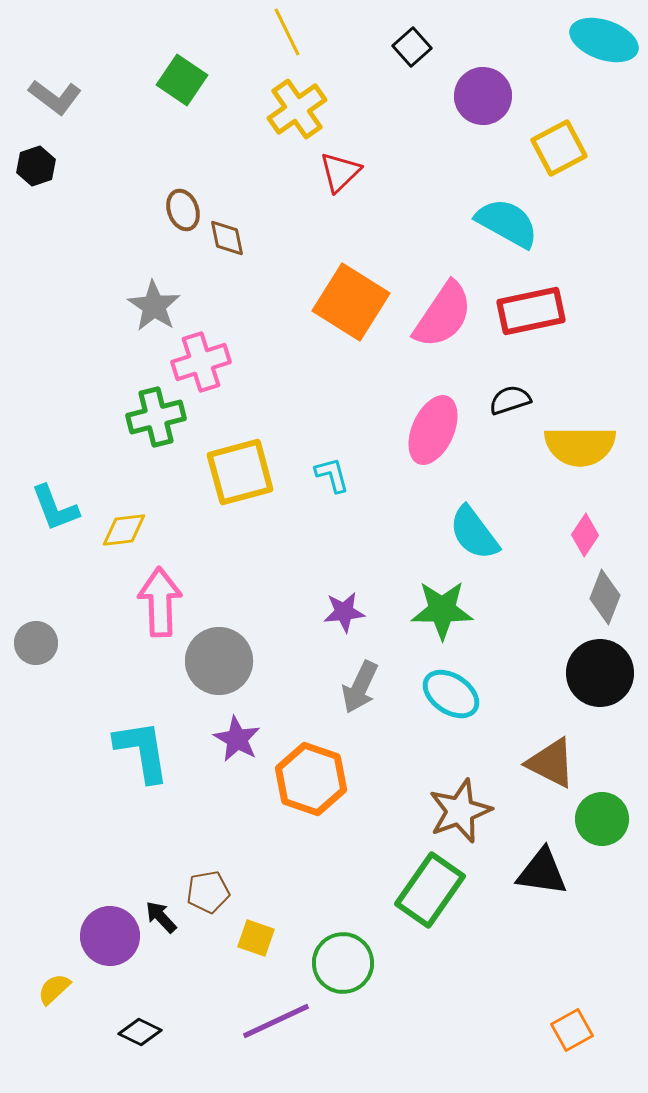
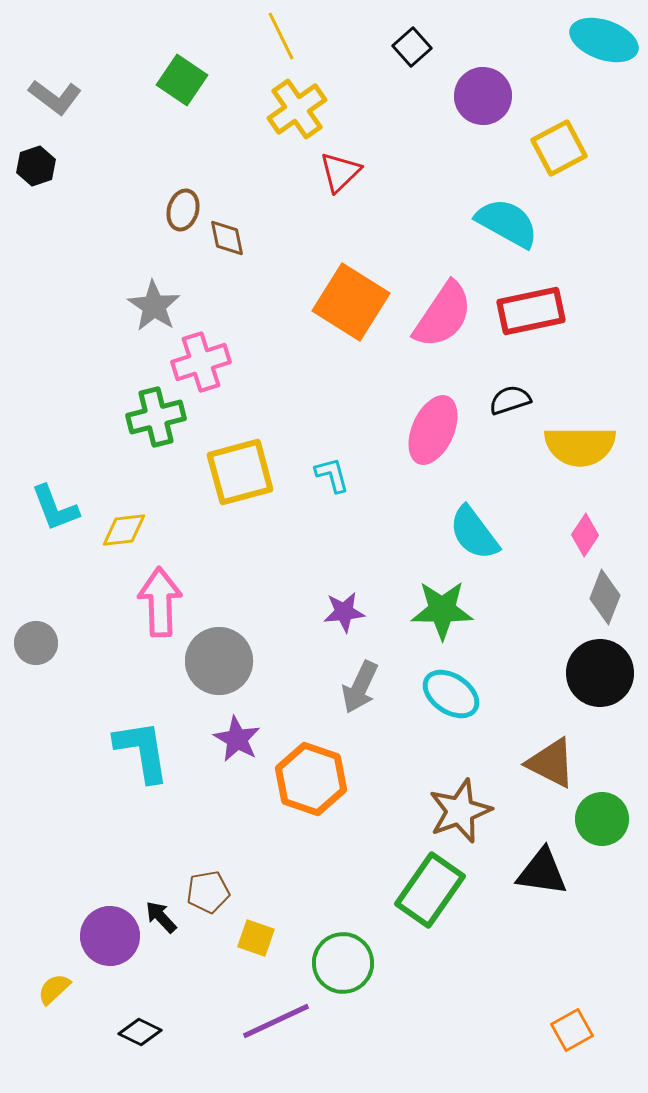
yellow line at (287, 32): moved 6 px left, 4 px down
brown ellipse at (183, 210): rotated 36 degrees clockwise
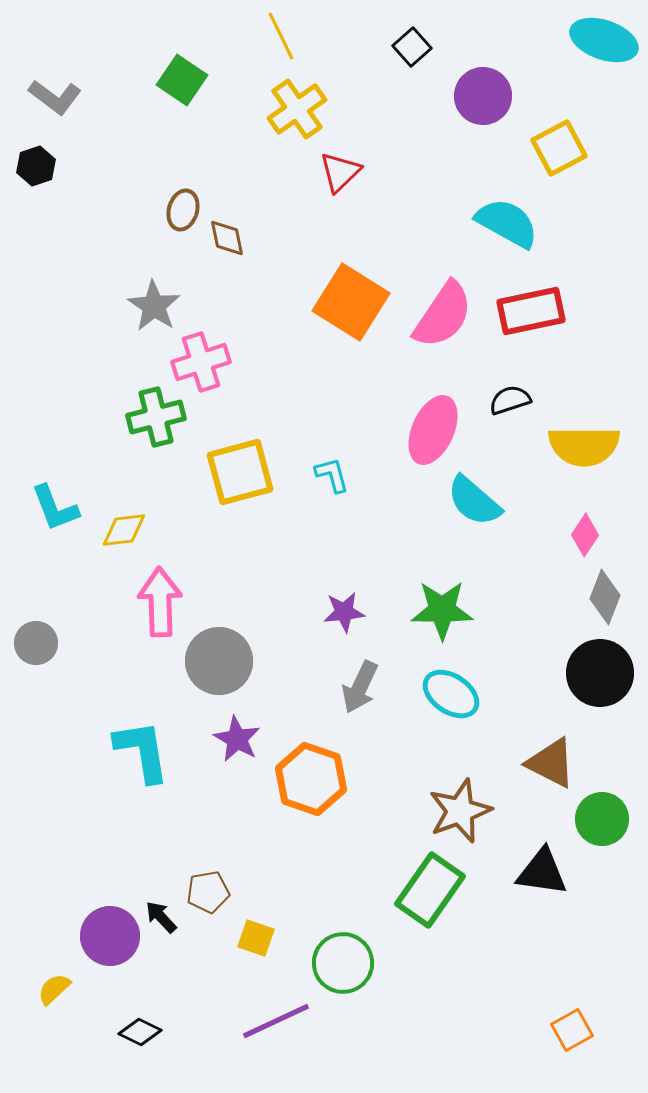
yellow semicircle at (580, 446): moved 4 px right
cyan semicircle at (474, 533): moved 32 px up; rotated 12 degrees counterclockwise
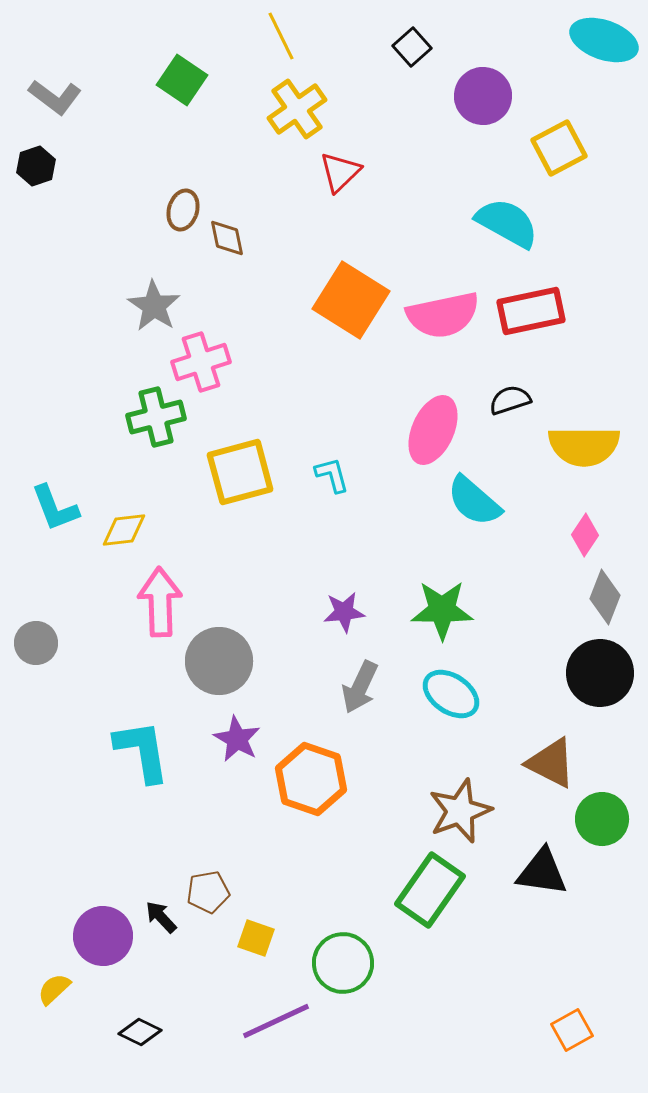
orange square at (351, 302): moved 2 px up
pink semicircle at (443, 315): rotated 44 degrees clockwise
purple circle at (110, 936): moved 7 px left
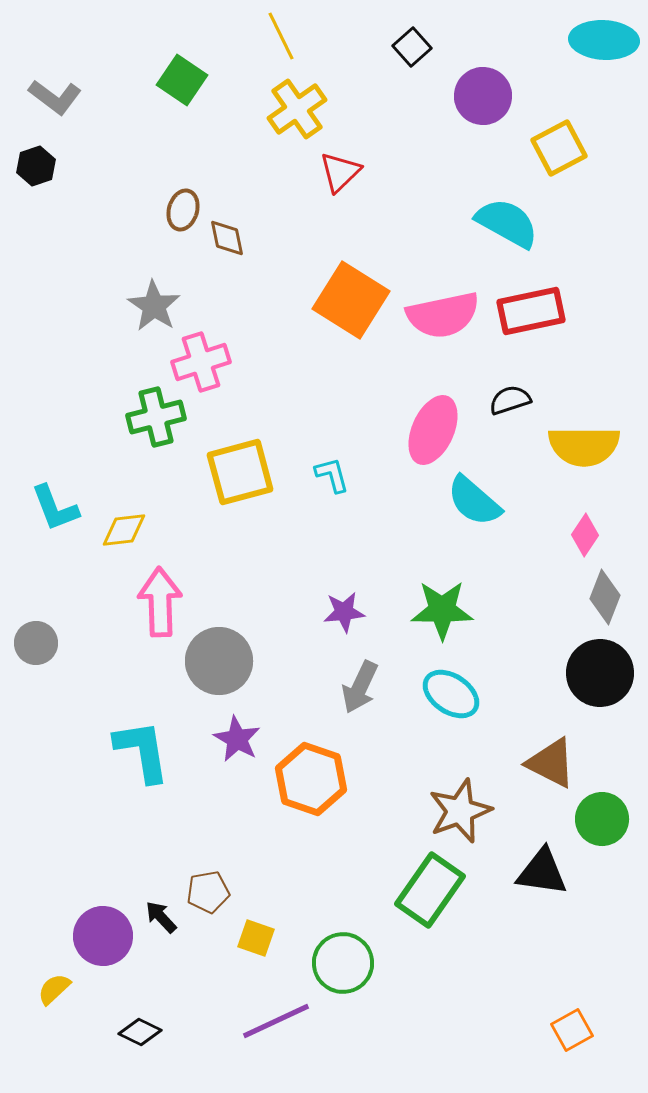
cyan ellipse at (604, 40): rotated 16 degrees counterclockwise
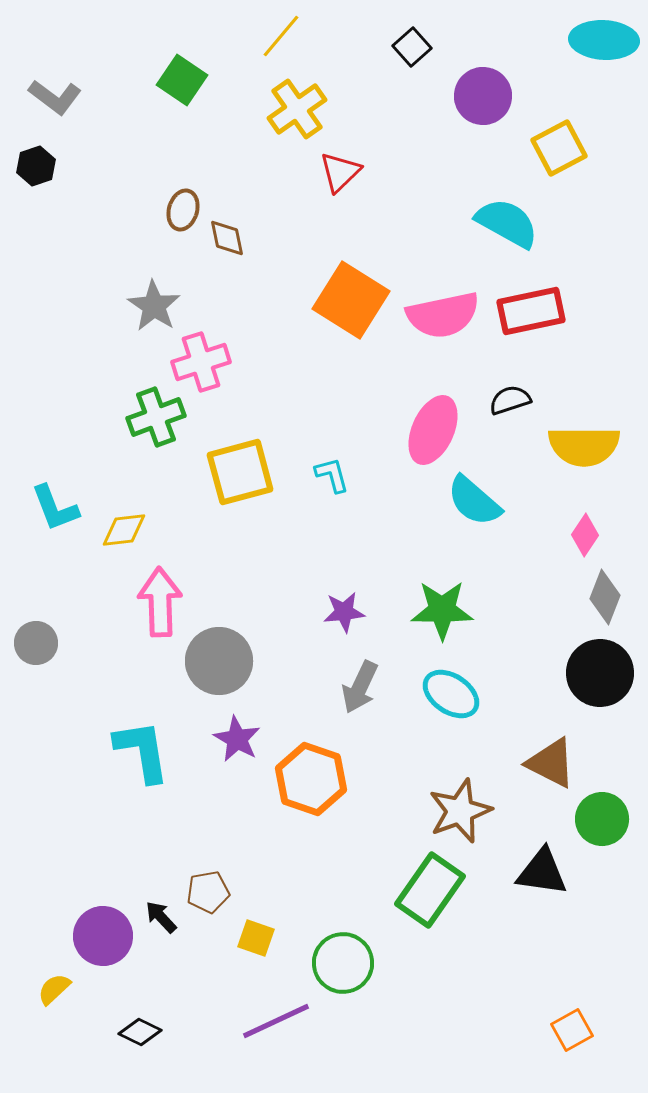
yellow line at (281, 36): rotated 66 degrees clockwise
green cross at (156, 417): rotated 6 degrees counterclockwise
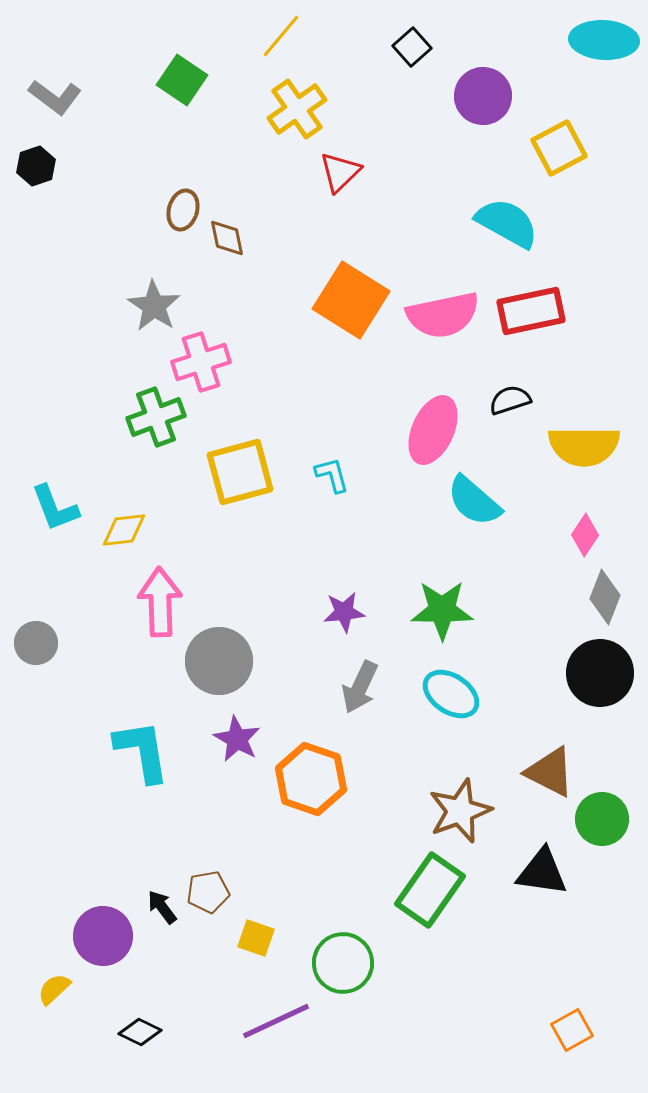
brown triangle at (551, 763): moved 1 px left, 9 px down
black arrow at (161, 917): moved 1 px right, 10 px up; rotated 6 degrees clockwise
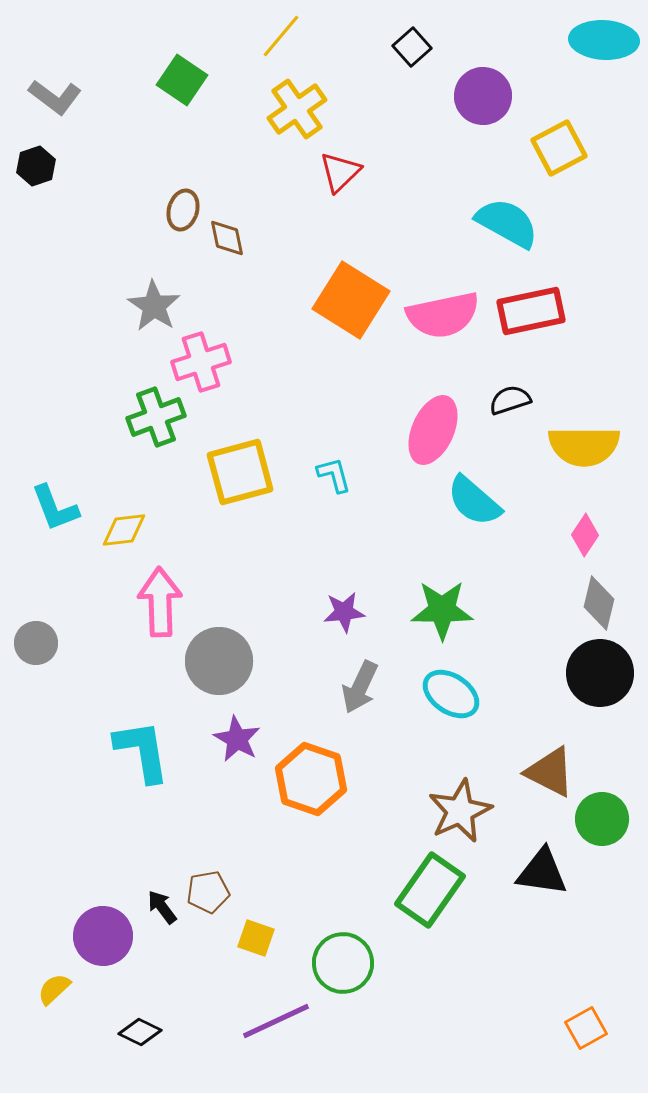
cyan L-shape at (332, 475): moved 2 px right
gray diamond at (605, 597): moved 6 px left, 6 px down; rotated 8 degrees counterclockwise
brown star at (460, 811): rotated 4 degrees counterclockwise
orange square at (572, 1030): moved 14 px right, 2 px up
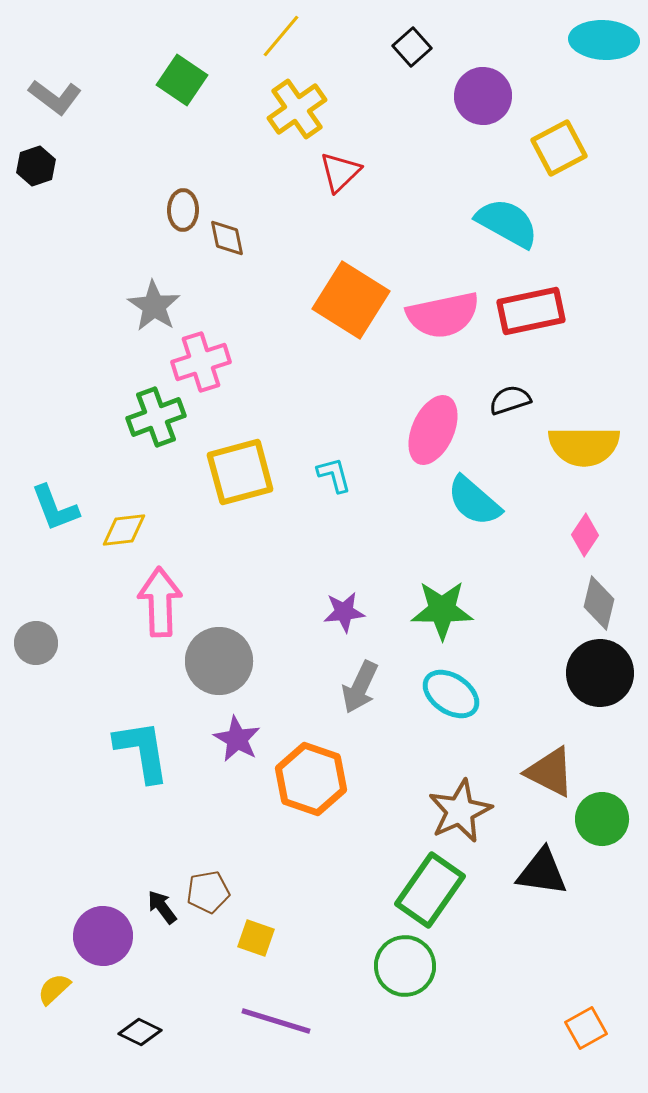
brown ellipse at (183, 210): rotated 15 degrees counterclockwise
green circle at (343, 963): moved 62 px right, 3 px down
purple line at (276, 1021): rotated 42 degrees clockwise
